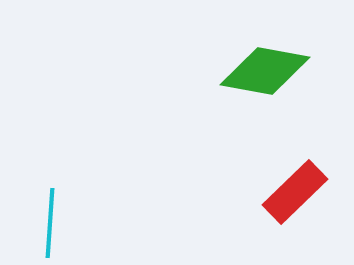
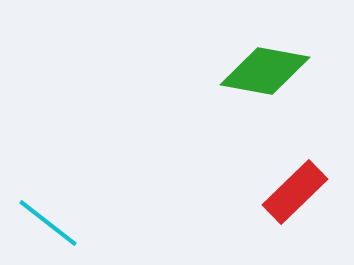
cyan line: moved 2 px left; rotated 56 degrees counterclockwise
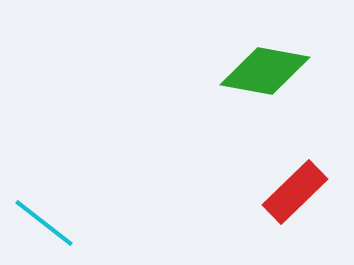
cyan line: moved 4 px left
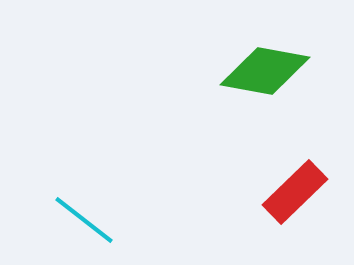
cyan line: moved 40 px right, 3 px up
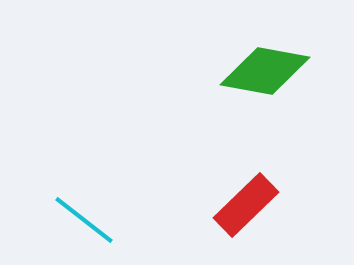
red rectangle: moved 49 px left, 13 px down
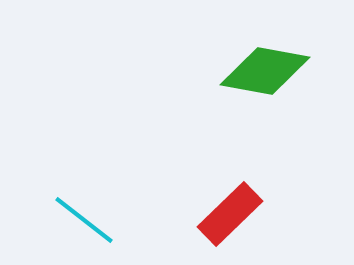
red rectangle: moved 16 px left, 9 px down
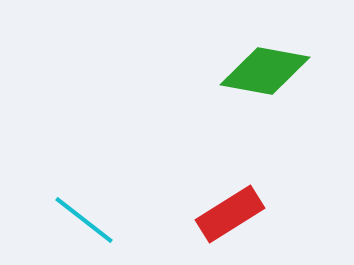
red rectangle: rotated 12 degrees clockwise
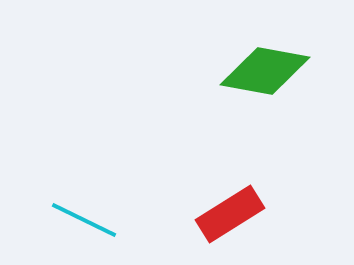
cyan line: rotated 12 degrees counterclockwise
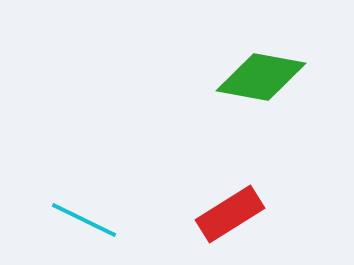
green diamond: moved 4 px left, 6 px down
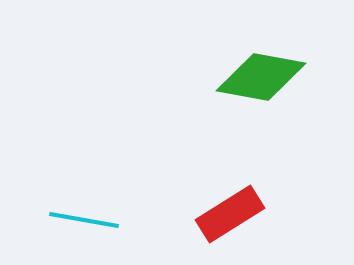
cyan line: rotated 16 degrees counterclockwise
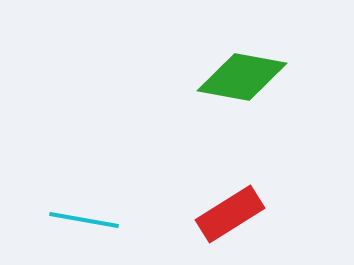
green diamond: moved 19 px left
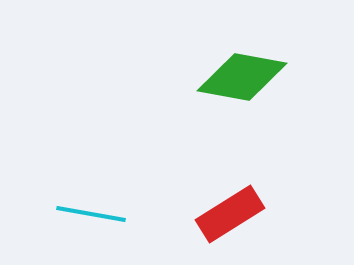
cyan line: moved 7 px right, 6 px up
